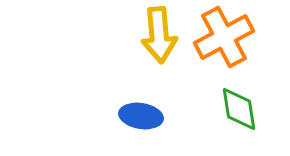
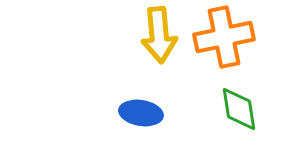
orange cross: rotated 16 degrees clockwise
blue ellipse: moved 3 px up
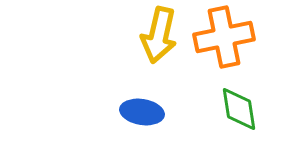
yellow arrow: rotated 18 degrees clockwise
blue ellipse: moved 1 px right, 1 px up
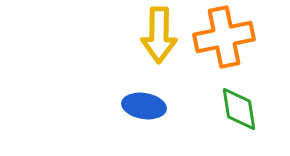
yellow arrow: rotated 12 degrees counterclockwise
blue ellipse: moved 2 px right, 6 px up
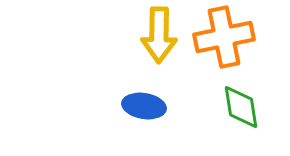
green diamond: moved 2 px right, 2 px up
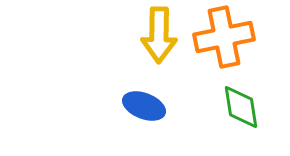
blue ellipse: rotated 12 degrees clockwise
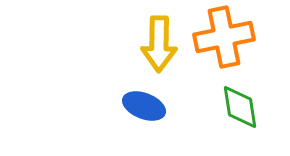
yellow arrow: moved 9 px down
green diamond: moved 1 px left
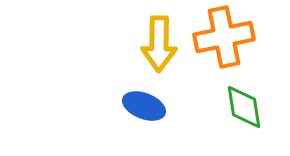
green diamond: moved 4 px right
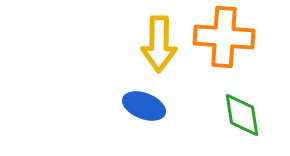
orange cross: rotated 16 degrees clockwise
green diamond: moved 2 px left, 8 px down
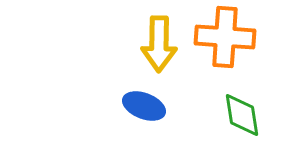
orange cross: moved 1 px right
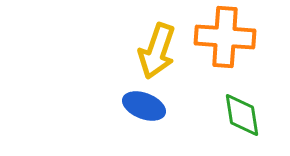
yellow arrow: moved 2 px left, 7 px down; rotated 18 degrees clockwise
